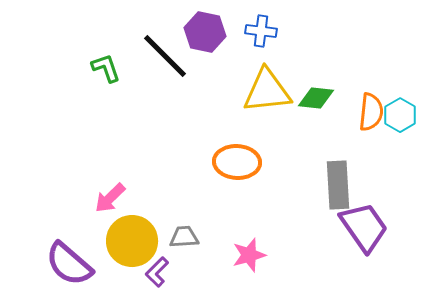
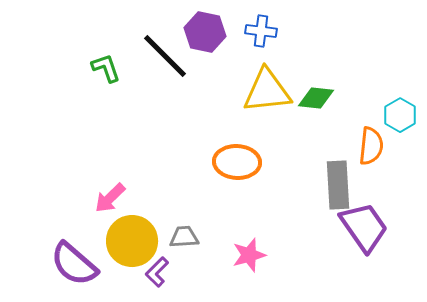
orange semicircle: moved 34 px down
purple semicircle: moved 5 px right
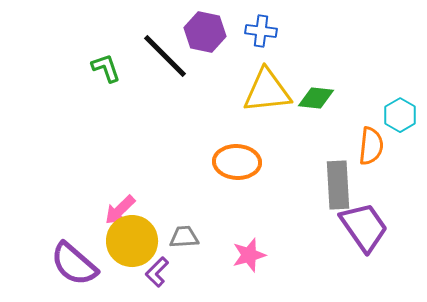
pink arrow: moved 10 px right, 12 px down
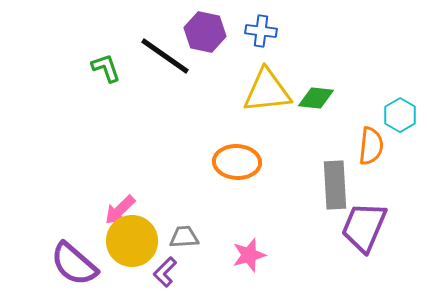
black line: rotated 10 degrees counterclockwise
gray rectangle: moved 3 px left
purple trapezoid: rotated 122 degrees counterclockwise
purple L-shape: moved 8 px right
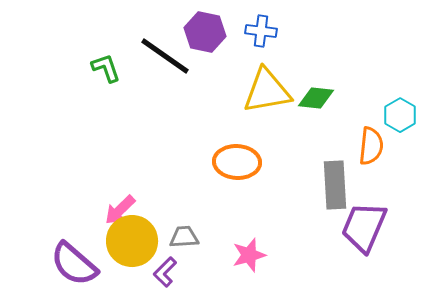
yellow triangle: rotated 4 degrees counterclockwise
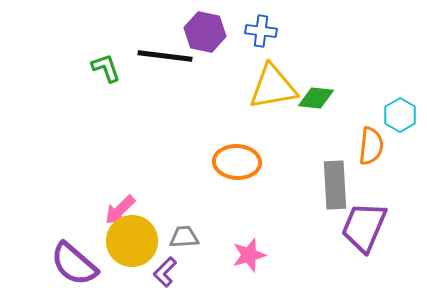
black line: rotated 28 degrees counterclockwise
yellow triangle: moved 6 px right, 4 px up
